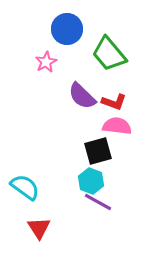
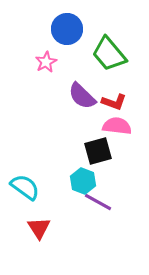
cyan hexagon: moved 8 px left
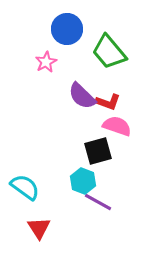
green trapezoid: moved 2 px up
red L-shape: moved 6 px left
pink semicircle: rotated 12 degrees clockwise
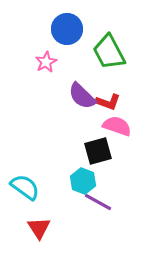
green trapezoid: rotated 12 degrees clockwise
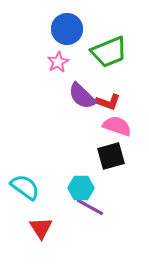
green trapezoid: rotated 84 degrees counterclockwise
pink star: moved 12 px right
black square: moved 13 px right, 5 px down
cyan hexagon: moved 2 px left, 7 px down; rotated 20 degrees counterclockwise
purple line: moved 8 px left, 5 px down
red triangle: moved 2 px right
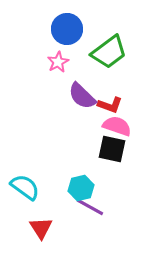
green trapezoid: rotated 15 degrees counterclockwise
red L-shape: moved 2 px right, 3 px down
black square: moved 1 px right, 7 px up; rotated 28 degrees clockwise
cyan hexagon: rotated 15 degrees counterclockwise
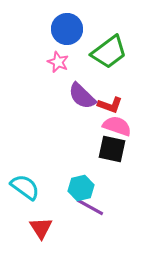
pink star: rotated 20 degrees counterclockwise
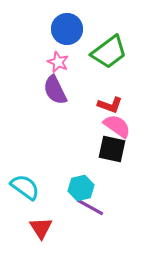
purple semicircle: moved 27 px left, 6 px up; rotated 20 degrees clockwise
pink semicircle: rotated 16 degrees clockwise
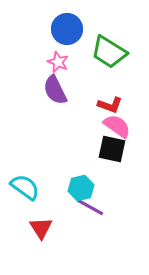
green trapezoid: rotated 69 degrees clockwise
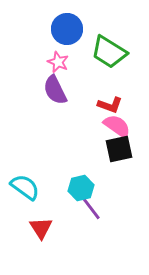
black square: moved 7 px right; rotated 24 degrees counterclockwise
purple line: rotated 24 degrees clockwise
